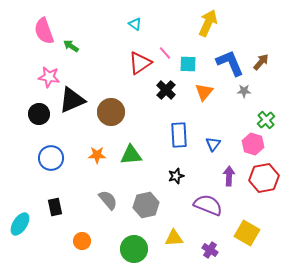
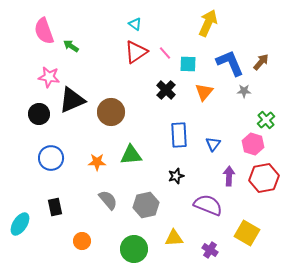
red triangle: moved 4 px left, 11 px up
orange star: moved 7 px down
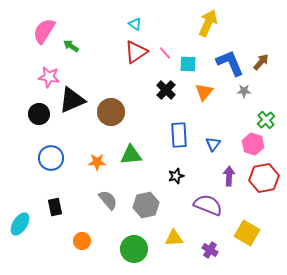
pink semicircle: rotated 52 degrees clockwise
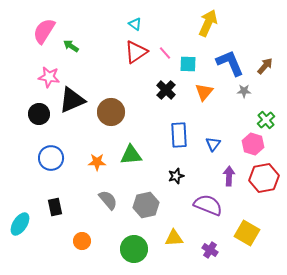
brown arrow: moved 4 px right, 4 px down
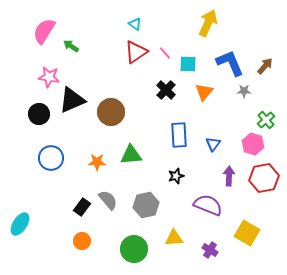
black rectangle: moved 27 px right; rotated 48 degrees clockwise
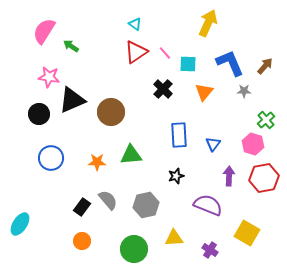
black cross: moved 3 px left, 1 px up
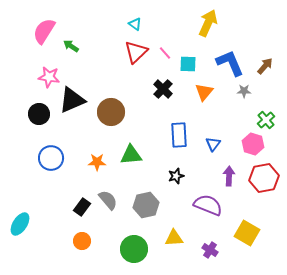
red triangle: rotated 10 degrees counterclockwise
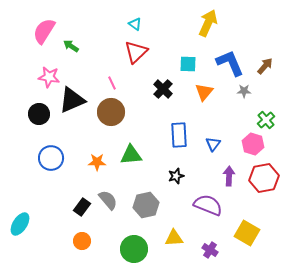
pink line: moved 53 px left, 30 px down; rotated 16 degrees clockwise
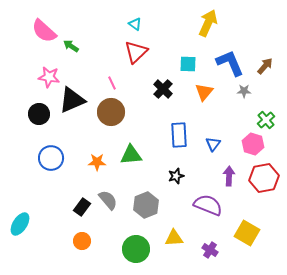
pink semicircle: rotated 80 degrees counterclockwise
gray hexagon: rotated 10 degrees counterclockwise
green circle: moved 2 px right
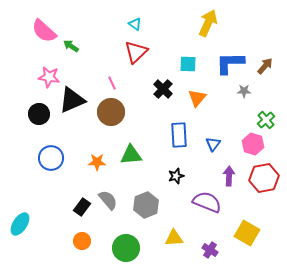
blue L-shape: rotated 68 degrees counterclockwise
orange triangle: moved 7 px left, 6 px down
purple semicircle: moved 1 px left, 3 px up
green circle: moved 10 px left, 1 px up
